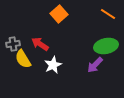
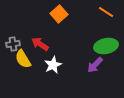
orange line: moved 2 px left, 2 px up
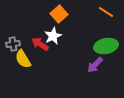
white star: moved 29 px up
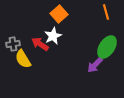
orange line: rotated 42 degrees clockwise
green ellipse: moved 1 px right, 1 px down; rotated 45 degrees counterclockwise
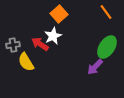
orange line: rotated 21 degrees counterclockwise
gray cross: moved 1 px down
yellow semicircle: moved 3 px right, 3 px down
purple arrow: moved 2 px down
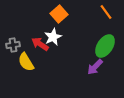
white star: moved 1 px down
green ellipse: moved 2 px left, 1 px up
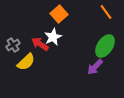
gray cross: rotated 24 degrees counterclockwise
yellow semicircle: rotated 102 degrees counterclockwise
